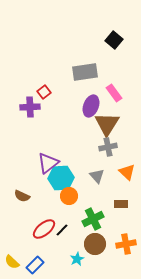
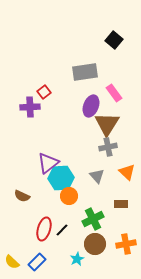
red ellipse: rotated 35 degrees counterclockwise
blue rectangle: moved 2 px right, 3 px up
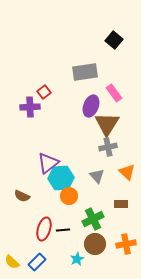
black line: moved 1 px right; rotated 40 degrees clockwise
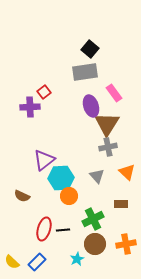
black square: moved 24 px left, 9 px down
purple ellipse: rotated 40 degrees counterclockwise
purple triangle: moved 4 px left, 3 px up
